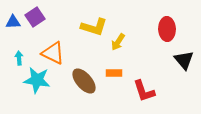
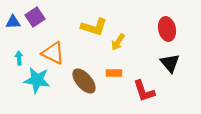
red ellipse: rotated 10 degrees counterclockwise
black triangle: moved 14 px left, 3 px down
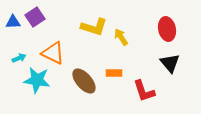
yellow arrow: moved 3 px right, 5 px up; rotated 114 degrees clockwise
cyan arrow: rotated 72 degrees clockwise
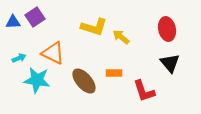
yellow arrow: rotated 18 degrees counterclockwise
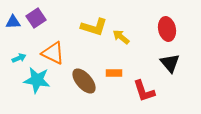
purple square: moved 1 px right, 1 px down
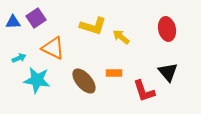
yellow L-shape: moved 1 px left, 1 px up
orange triangle: moved 5 px up
black triangle: moved 2 px left, 9 px down
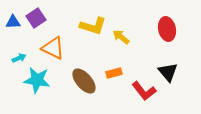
orange rectangle: rotated 14 degrees counterclockwise
red L-shape: rotated 20 degrees counterclockwise
